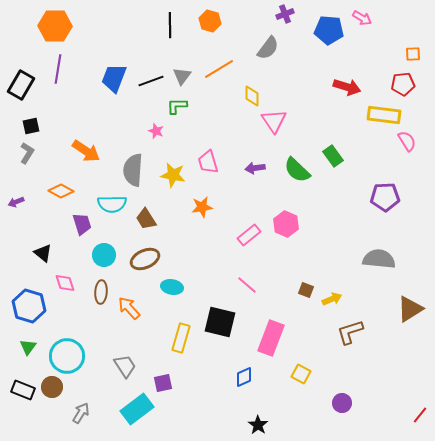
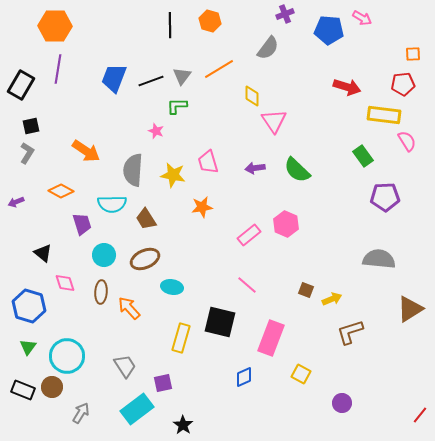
green rectangle at (333, 156): moved 30 px right
black star at (258, 425): moved 75 px left
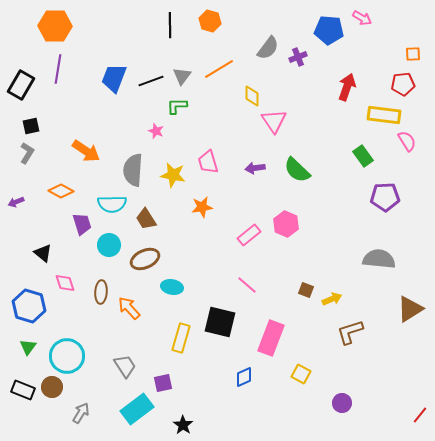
purple cross at (285, 14): moved 13 px right, 43 px down
red arrow at (347, 87): rotated 88 degrees counterclockwise
cyan circle at (104, 255): moved 5 px right, 10 px up
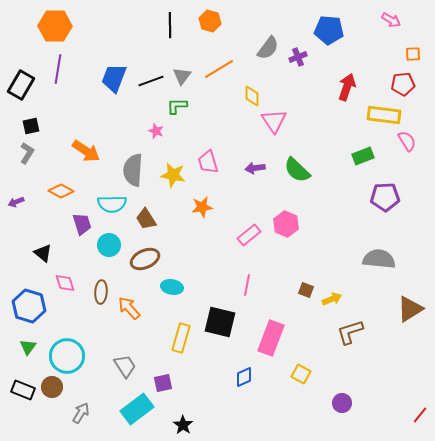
pink arrow at (362, 18): moved 29 px right, 2 px down
green rectangle at (363, 156): rotated 75 degrees counterclockwise
pink line at (247, 285): rotated 60 degrees clockwise
